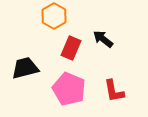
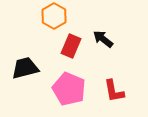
red rectangle: moved 2 px up
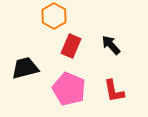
black arrow: moved 8 px right, 6 px down; rotated 10 degrees clockwise
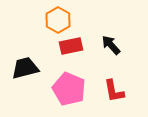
orange hexagon: moved 4 px right, 4 px down
red rectangle: rotated 55 degrees clockwise
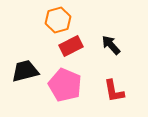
orange hexagon: rotated 15 degrees clockwise
red rectangle: rotated 15 degrees counterclockwise
black trapezoid: moved 3 px down
pink pentagon: moved 4 px left, 4 px up
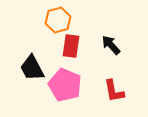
red rectangle: rotated 55 degrees counterclockwise
black trapezoid: moved 7 px right, 3 px up; rotated 104 degrees counterclockwise
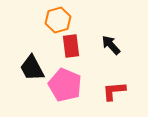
red rectangle: rotated 15 degrees counterclockwise
red L-shape: rotated 95 degrees clockwise
